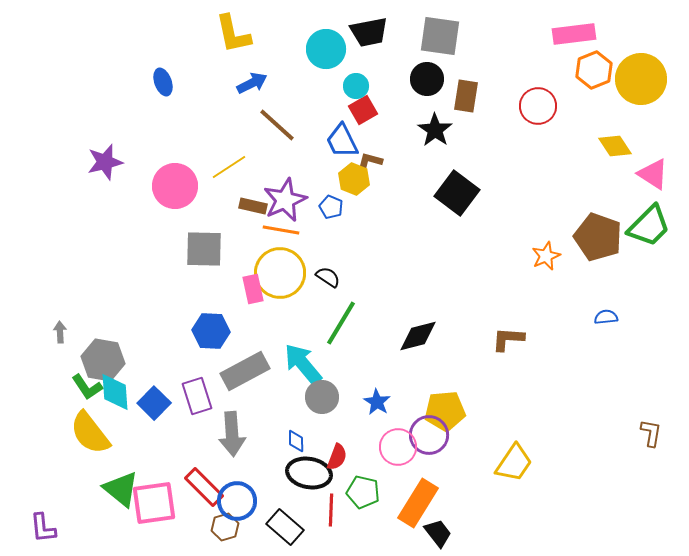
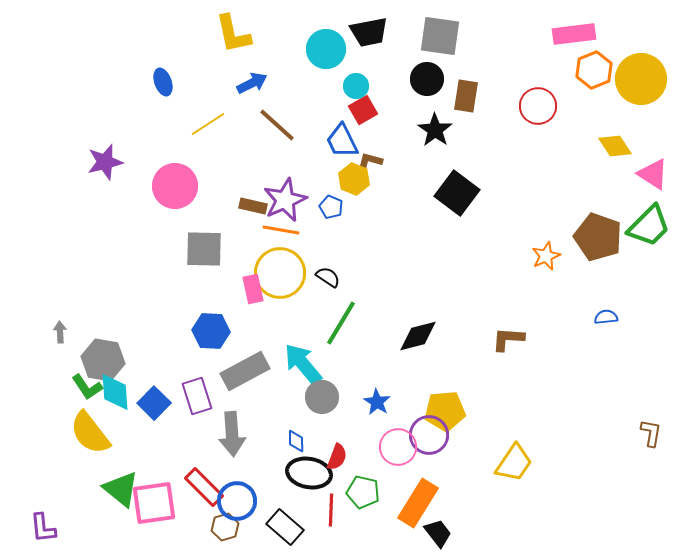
yellow line at (229, 167): moved 21 px left, 43 px up
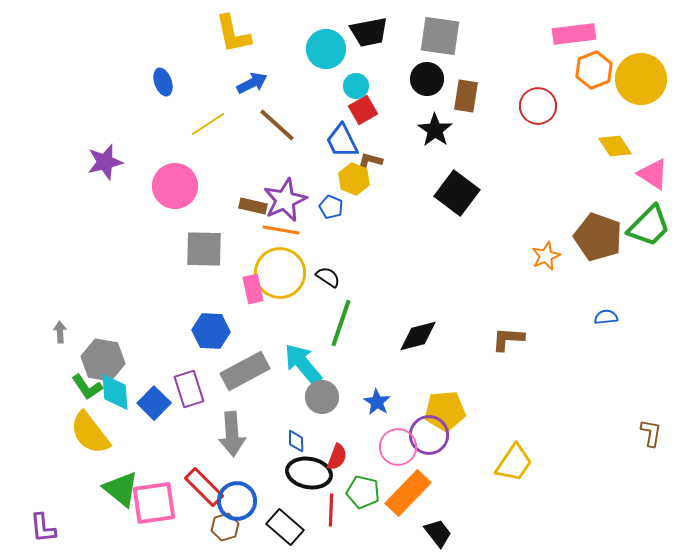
green line at (341, 323): rotated 12 degrees counterclockwise
purple rectangle at (197, 396): moved 8 px left, 7 px up
orange rectangle at (418, 503): moved 10 px left, 10 px up; rotated 12 degrees clockwise
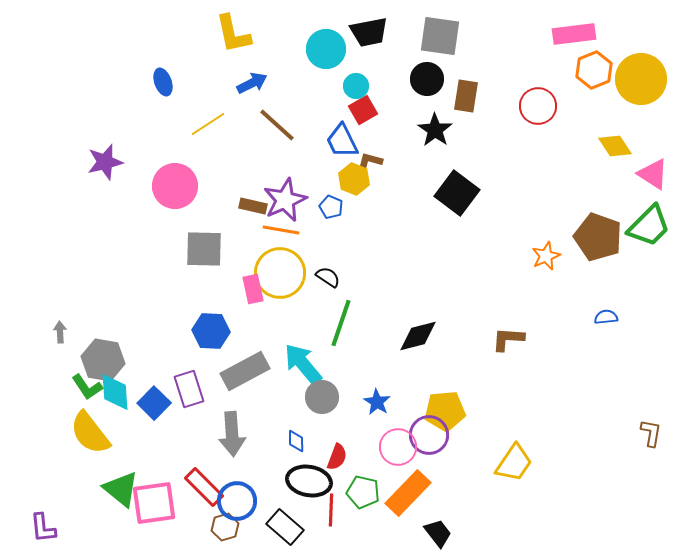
black ellipse at (309, 473): moved 8 px down
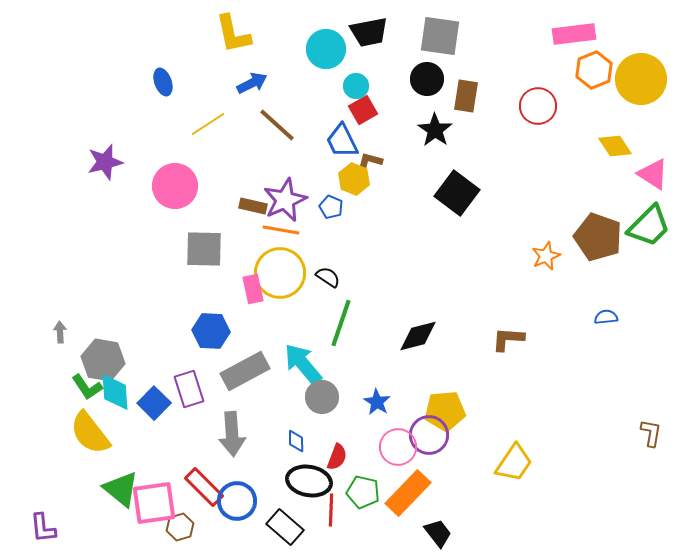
brown hexagon at (225, 527): moved 45 px left
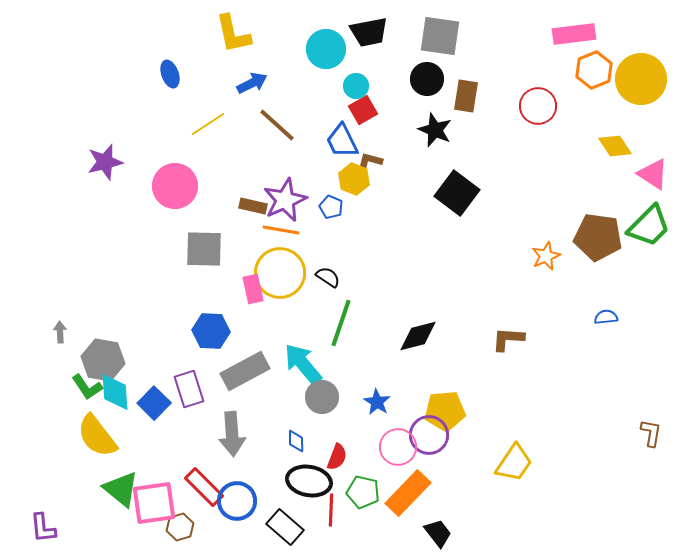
blue ellipse at (163, 82): moved 7 px right, 8 px up
black star at (435, 130): rotated 12 degrees counterclockwise
brown pentagon at (598, 237): rotated 12 degrees counterclockwise
yellow semicircle at (90, 433): moved 7 px right, 3 px down
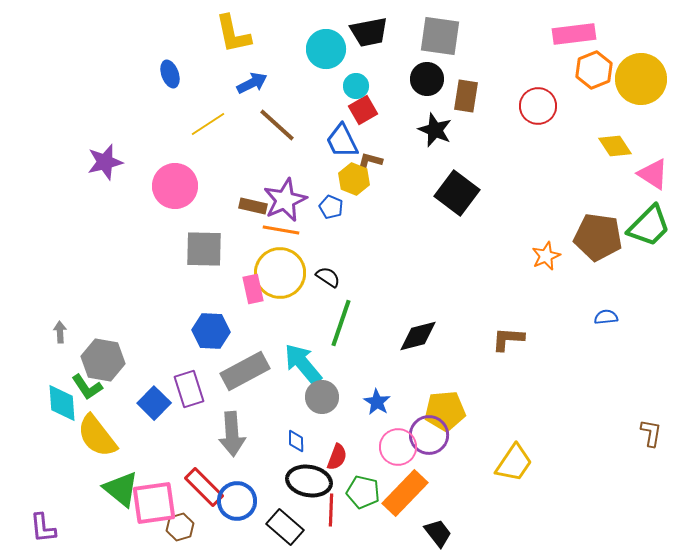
cyan diamond at (115, 392): moved 53 px left, 11 px down
orange rectangle at (408, 493): moved 3 px left
